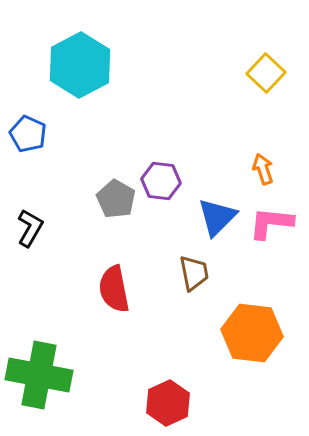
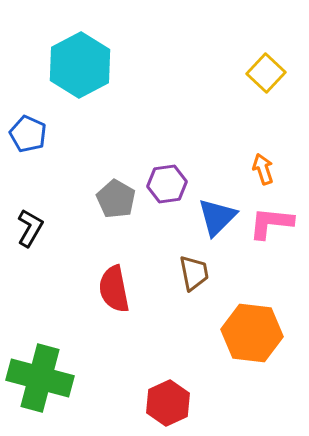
purple hexagon: moved 6 px right, 3 px down; rotated 15 degrees counterclockwise
green cross: moved 1 px right, 3 px down; rotated 4 degrees clockwise
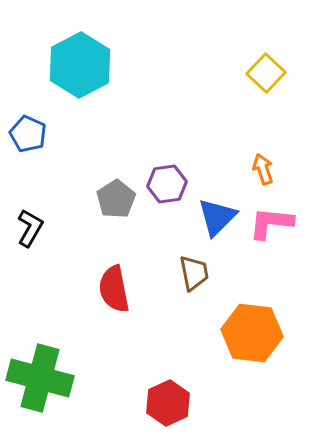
gray pentagon: rotated 9 degrees clockwise
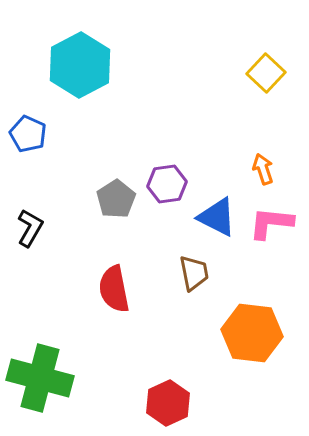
blue triangle: rotated 48 degrees counterclockwise
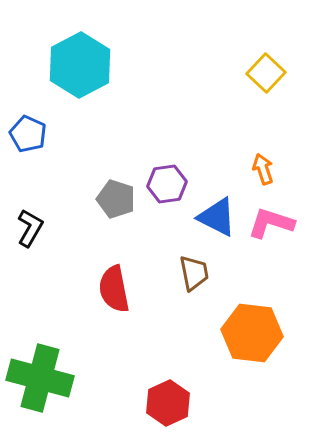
gray pentagon: rotated 21 degrees counterclockwise
pink L-shape: rotated 12 degrees clockwise
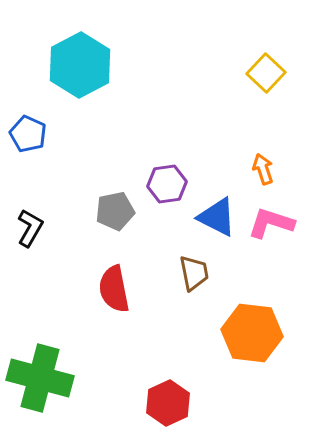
gray pentagon: moved 1 px left, 12 px down; rotated 30 degrees counterclockwise
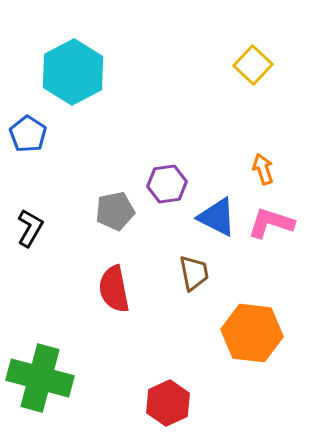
cyan hexagon: moved 7 px left, 7 px down
yellow square: moved 13 px left, 8 px up
blue pentagon: rotated 9 degrees clockwise
